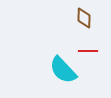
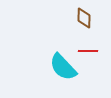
cyan semicircle: moved 3 px up
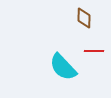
red line: moved 6 px right
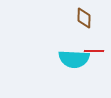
cyan semicircle: moved 11 px right, 8 px up; rotated 44 degrees counterclockwise
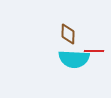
brown diamond: moved 16 px left, 16 px down
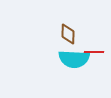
red line: moved 1 px down
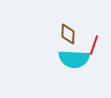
red line: moved 7 px up; rotated 72 degrees counterclockwise
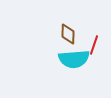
cyan semicircle: rotated 8 degrees counterclockwise
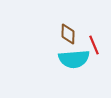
red line: rotated 42 degrees counterclockwise
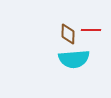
red line: moved 3 px left, 15 px up; rotated 66 degrees counterclockwise
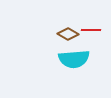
brown diamond: rotated 60 degrees counterclockwise
